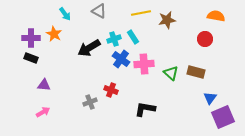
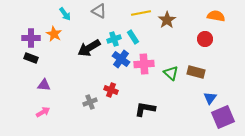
brown star: rotated 24 degrees counterclockwise
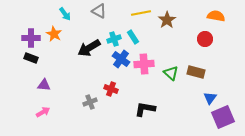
red cross: moved 1 px up
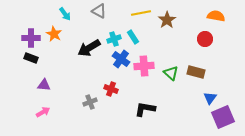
pink cross: moved 2 px down
